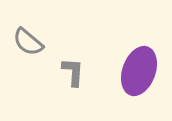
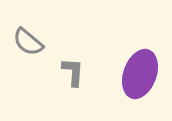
purple ellipse: moved 1 px right, 3 px down
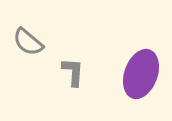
purple ellipse: moved 1 px right
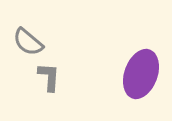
gray L-shape: moved 24 px left, 5 px down
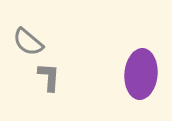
purple ellipse: rotated 15 degrees counterclockwise
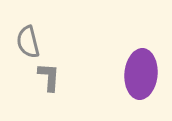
gray semicircle: rotated 36 degrees clockwise
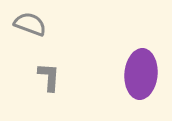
gray semicircle: moved 2 px right, 18 px up; rotated 124 degrees clockwise
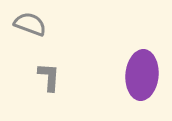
purple ellipse: moved 1 px right, 1 px down
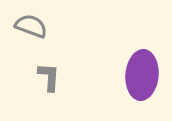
gray semicircle: moved 1 px right, 2 px down
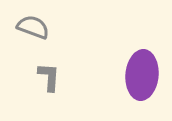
gray semicircle: moved 2 px right, 1 px down
